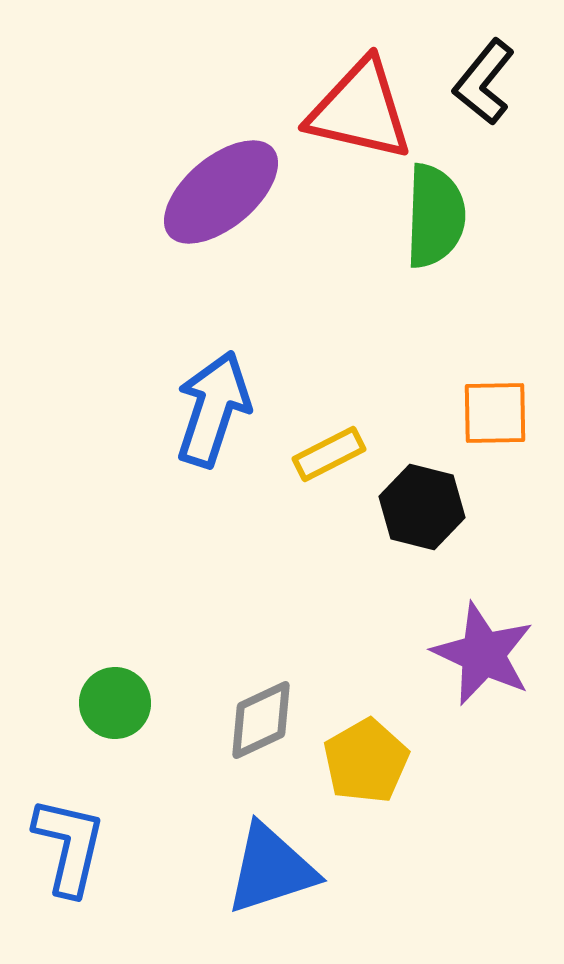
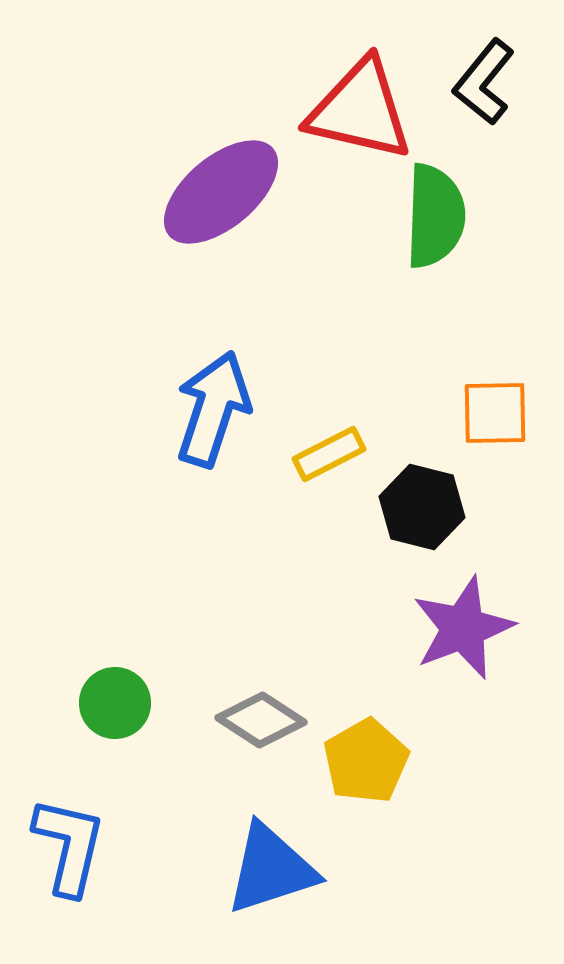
purple star: moved 20 px left, 26 px up; rotated 26 degrees clockwise
gray diamond: rotated 58 degrees clockwise
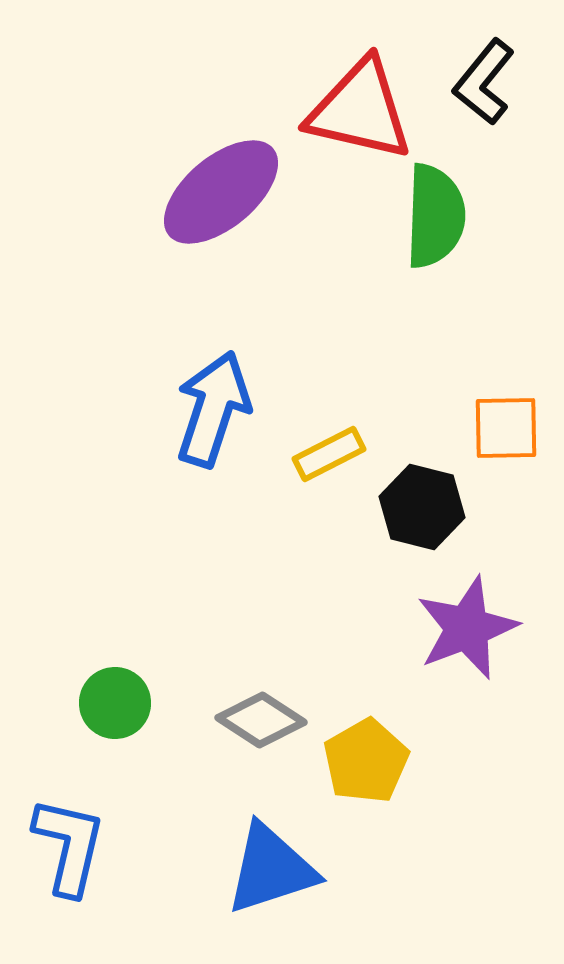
orange square: moved 11 px right, 15 px down
purple star: moved 4 px right
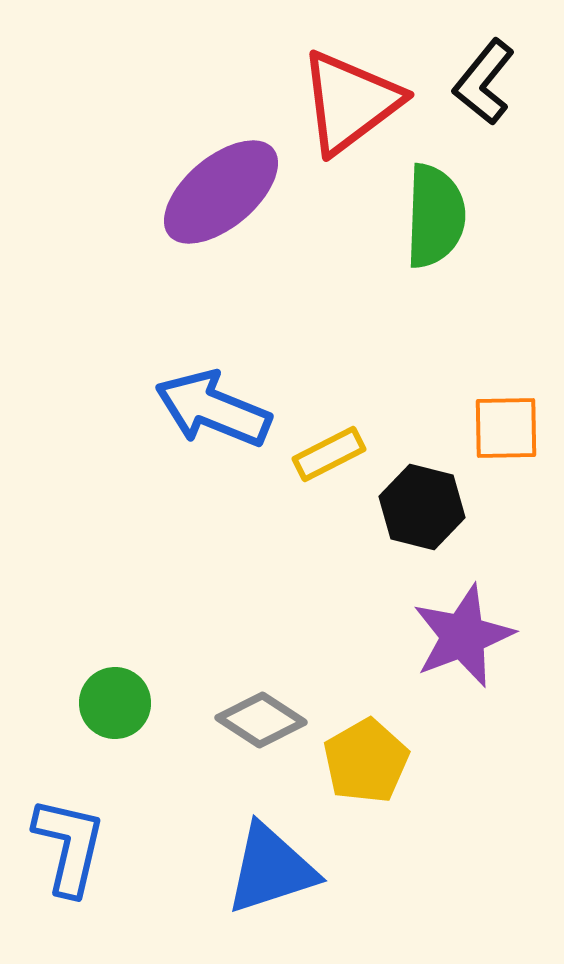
red triangle: moved 10 px left, 8 px up; rotated 50 degrees counterclockwise
blue arrow: rotated 86 degrees counterclockwise
purple star: moved 4 px left, 8 px down
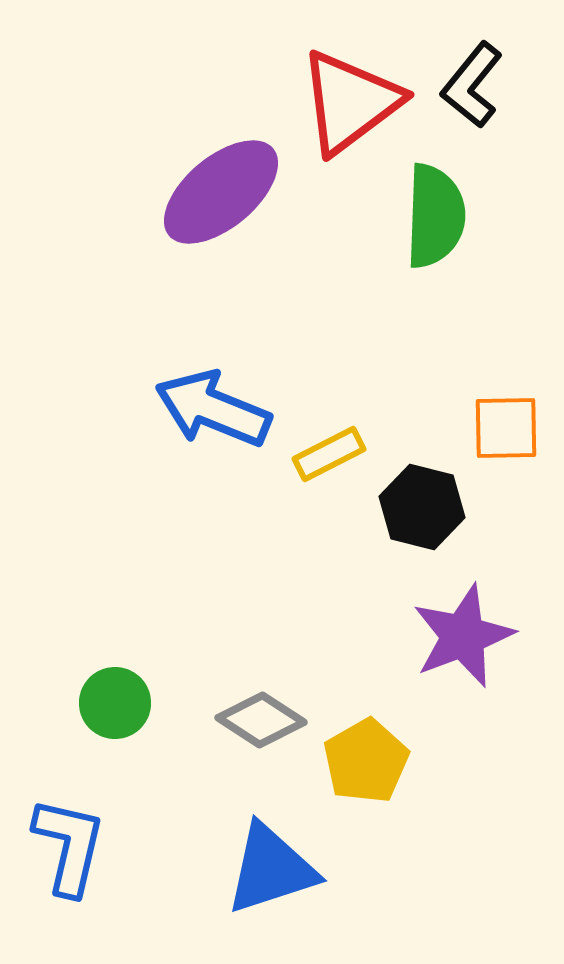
black L-shape: moved 12 px left, 3 px down
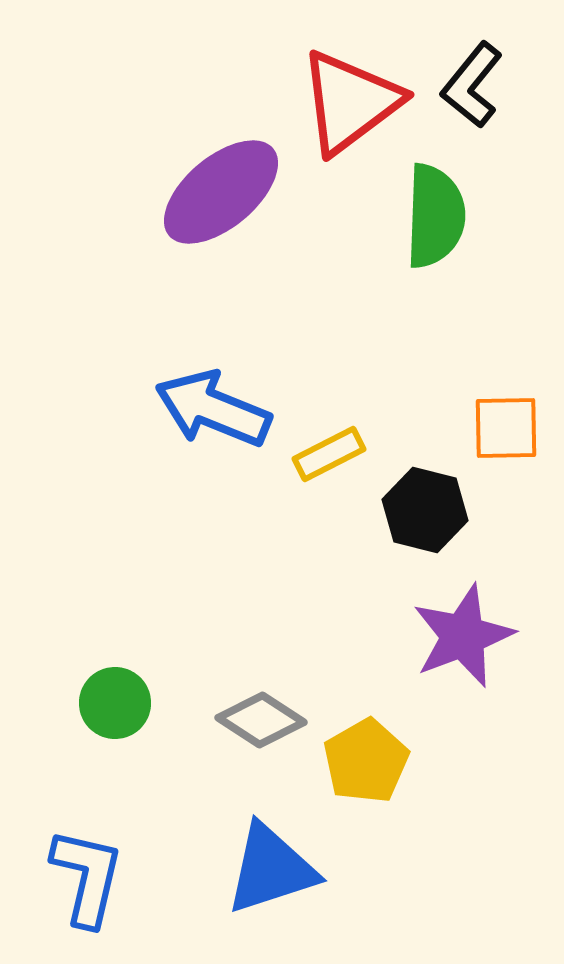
black hexagon: moved 3 px right, 3 px down
blue L-shape: moved 18 px right, 31 px down
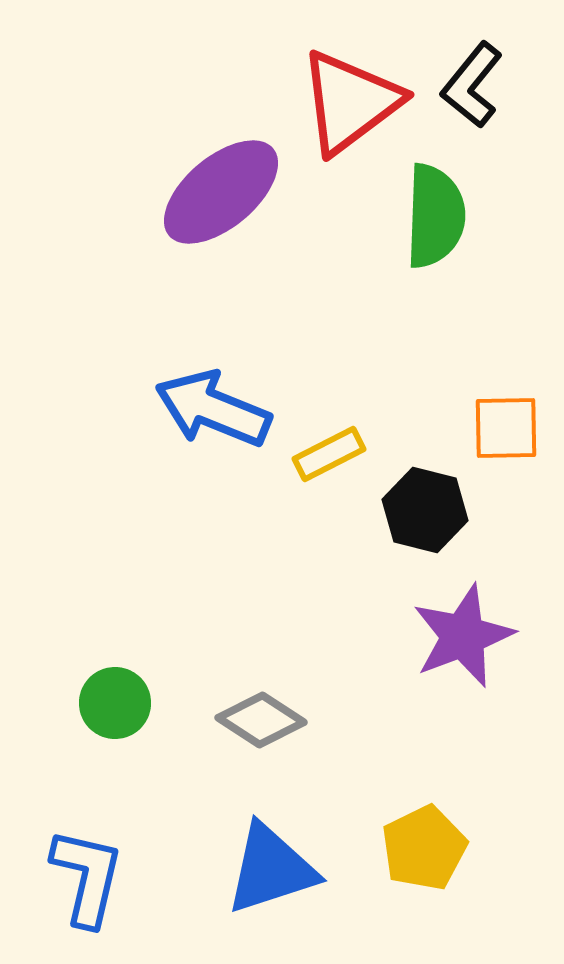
yellow pentagon: moved 58 px right, 87 px down; rotated 4 degrees clockwise
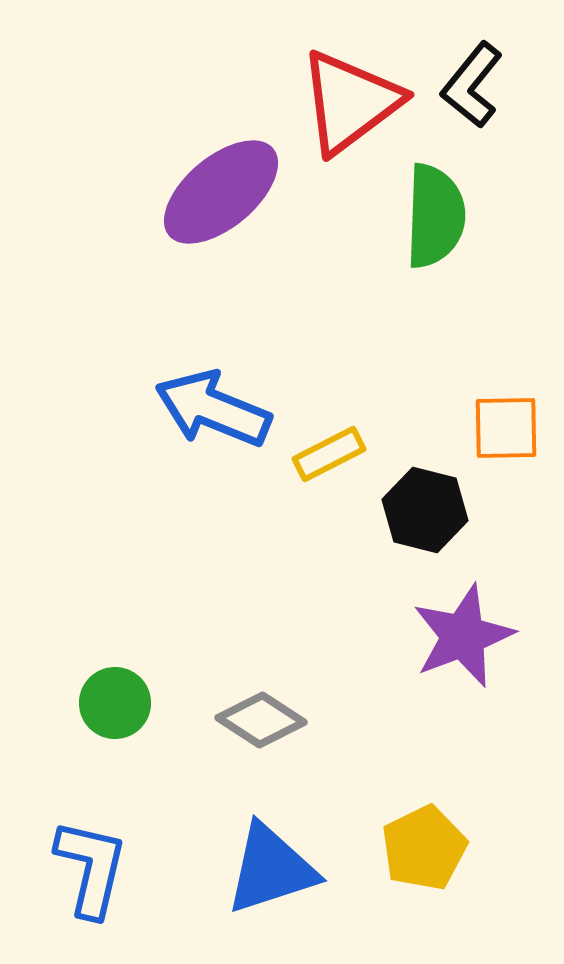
blue L-shape: moved 4 px right, 9 px up
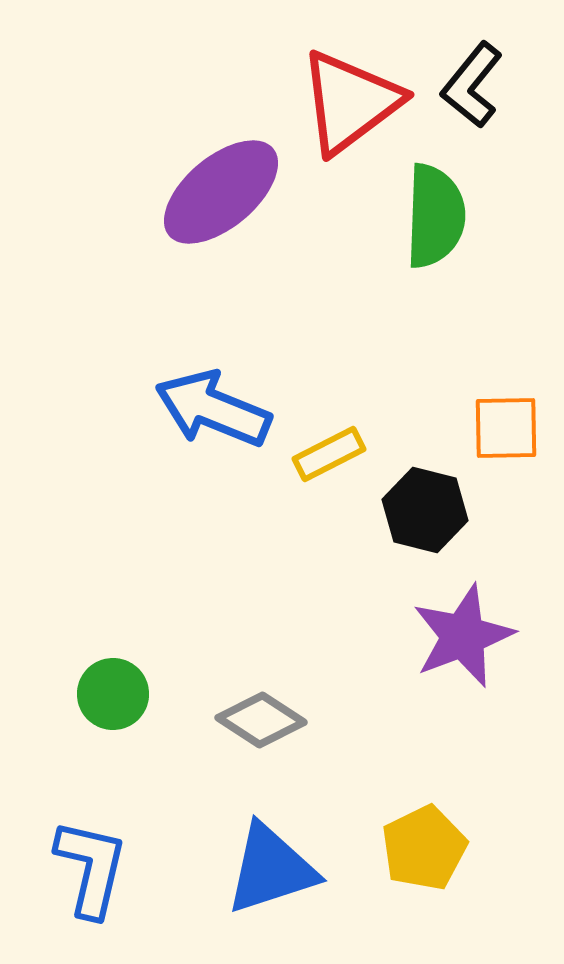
green circle: moved 2 px left, 9 px up
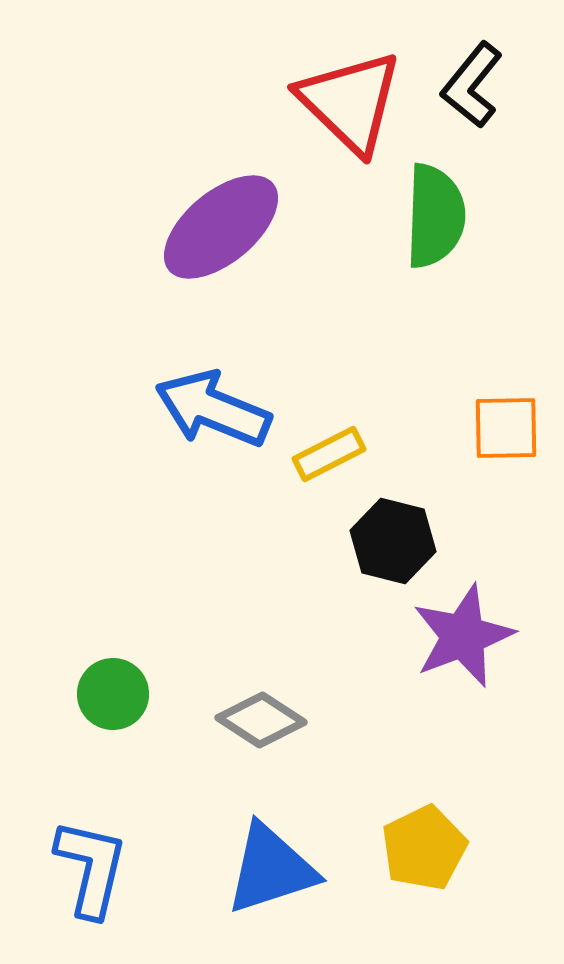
red triangle: rotated 39 degrees counterclockwise
purple ellipse: moved 35 px down
black hexagon: moved 32 px left, 31 px down
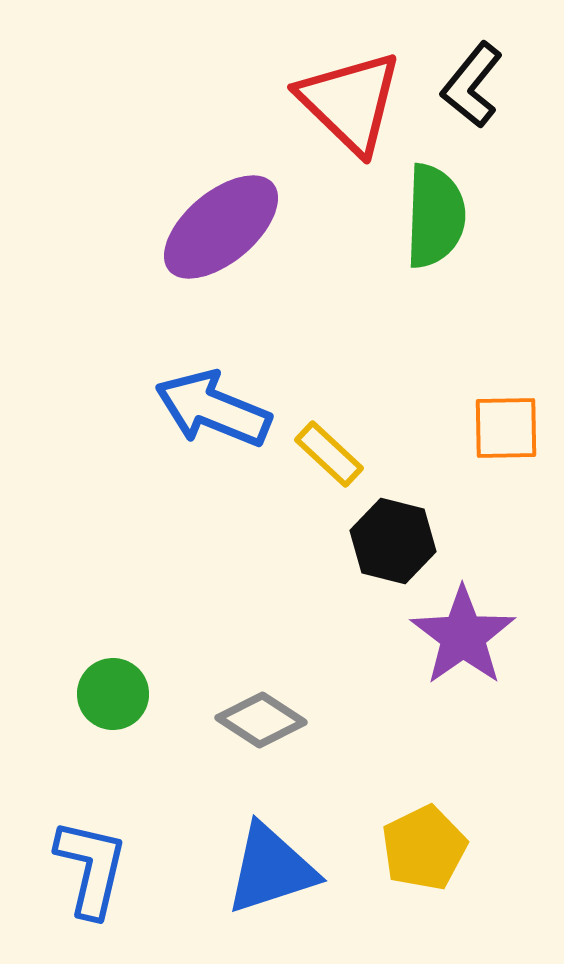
yellow rectangle: rotated 70 degrees clockwise
purple star: rotated 14 degrees counterclockwise
